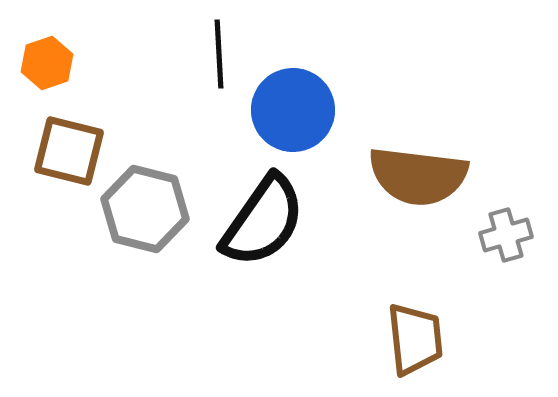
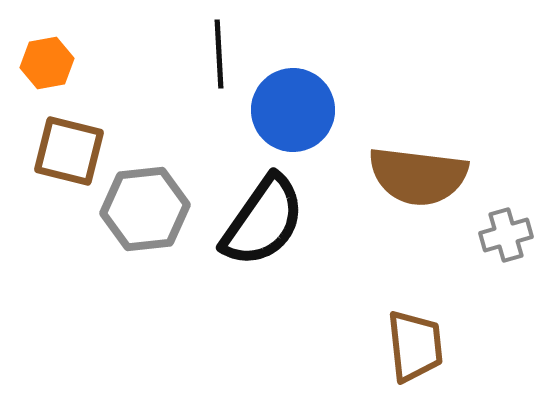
orange hexagon: rotated 9 degrees clockwise
gray hexagon: rotated 20 degrees counterclockwise
brown trapezoid: moved 7 px down
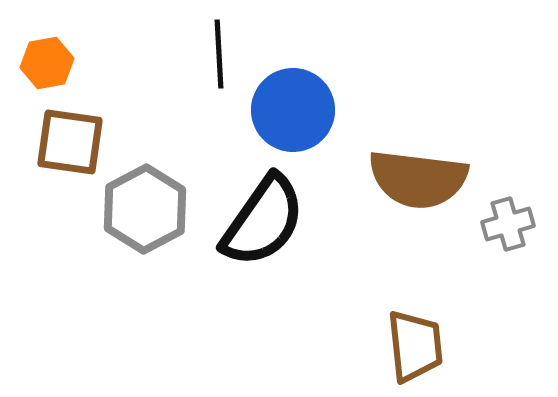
brown square: moved 1 px right, 9 px up; rotated 6 degrees counterclockwise
brown semicircle: moved 3 px down
gray hexagon: rotated 22 degrees counterclockwise
gray cross: moved 2 px right, 11 px up
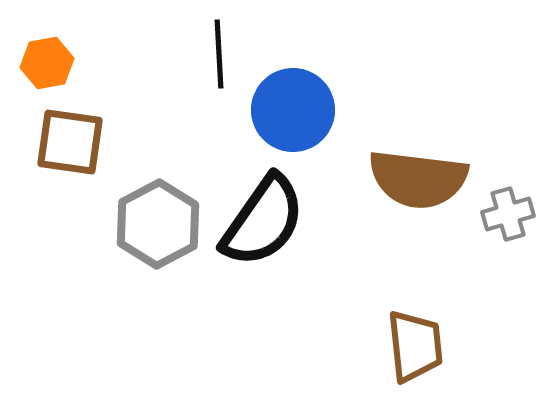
gray hexagon: moved 13 px right, 15 px down
gray cross: moved 10 px up
